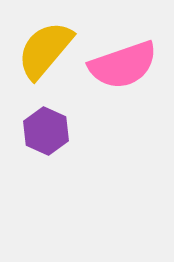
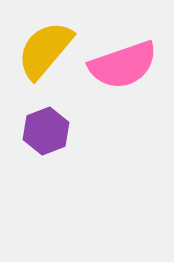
purple hexagon: rotated 15 degrees clockwise
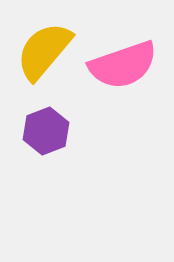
yellow semicircle: moved 1 px left, 1 px down
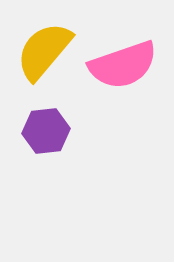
purple hexagon: rotated 15 degrees clockwise
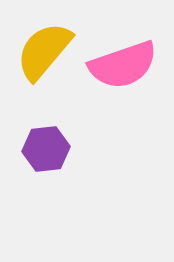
purple hexagon: moved 18 px down
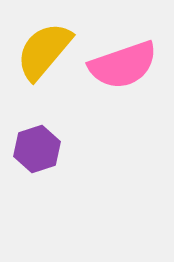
purple hexagon: moved 9 px left; rotated 12 degrees counterclockwise
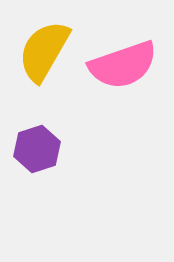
yellow semicircle: rotated 10 degrees counterclockwise
